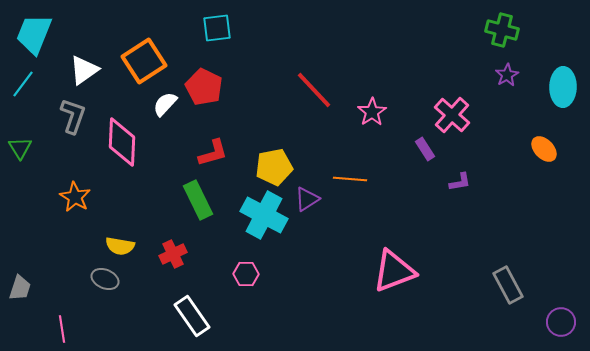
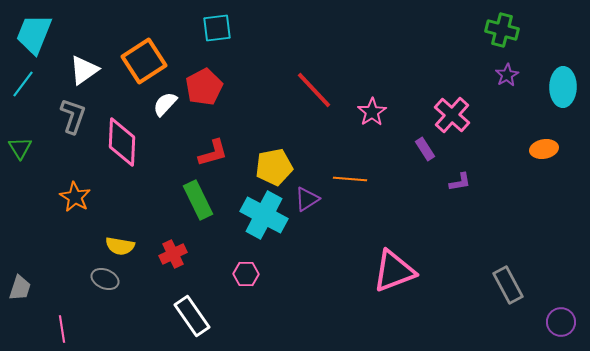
red pentagon: rotated 18 degrees clockwise
orange ellipse: rotated 56 degrees counterclockwise
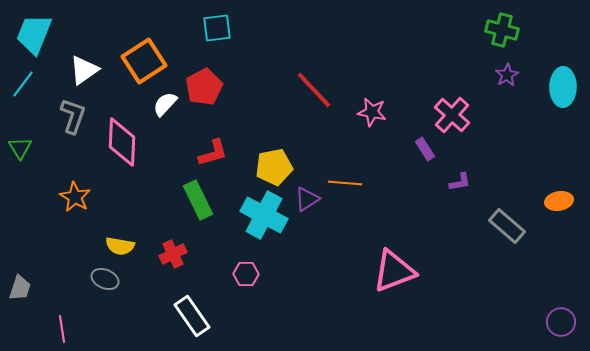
pink star: rotated 28 degrees counterclockwise
orange ellipse: moved 15 px right, 52 px down
orange line: moved 5 px left, 4 px down
gray rectangle: moved 1 px left, 59 px up; rotated 21 degrees counterclockwise
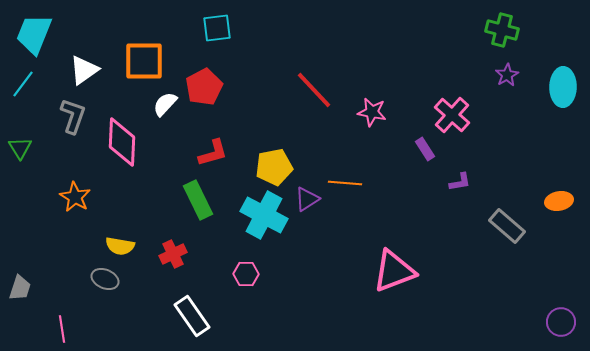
orange square: rotated 33 degrees clockwise
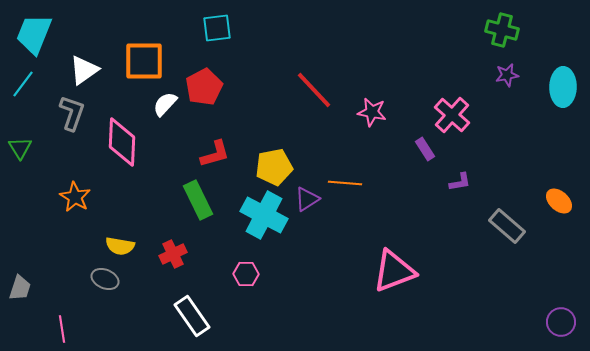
purple star: rotated 20 degrees clockwise
gray L-shape: moved 1 px left, 3 px up
red L-shape: moved 2 px right, 1 px down
orange ellipse: rotated 52 degrees clockwise
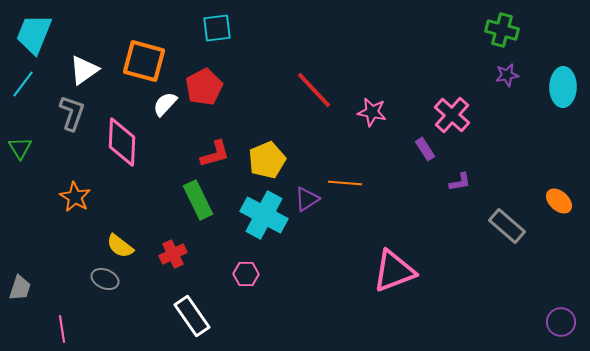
orange square: rotated 15 degrees clockwise
yellow pentagon: moved 7 px left, 7 px up; rotated 12 degrees counterclockwise
yellow semicircle: rotated 28 degrees clockwise
